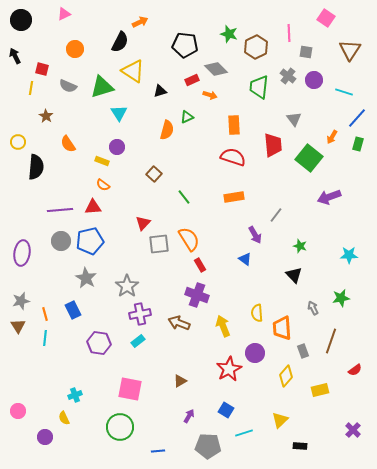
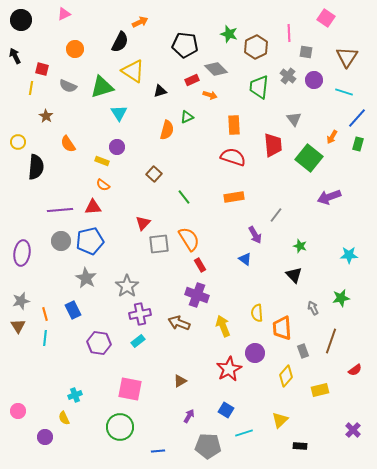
brown triangle at (350, 50): moved 3 px left, 7 px down
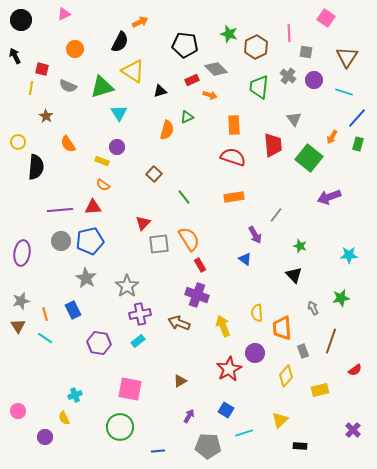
cyan line at (45, 338): rotated 63 degrees counterclockwise
